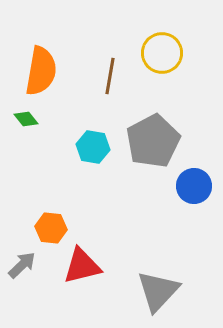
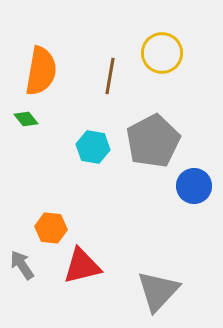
gray arrow: rotated 80 degrees counterclockwise
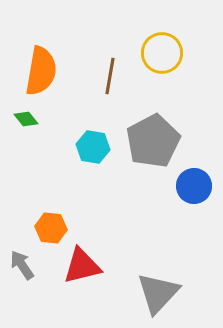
gray triangle: moved 2 px down
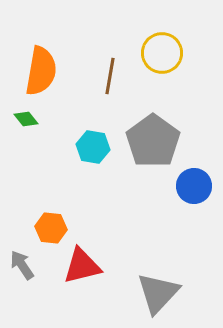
gray pentagon: rotated 8 degrees counterclockwise
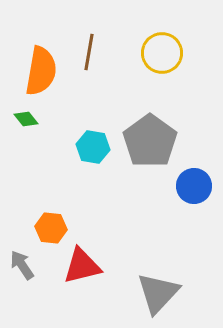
brown line: moved 21 px left, 24 px up
gray pentagon: moved 3 px left
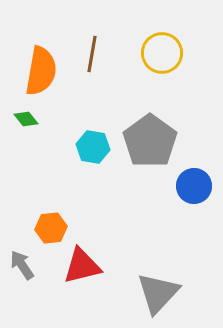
brown line: moved 3 px right, 2 px down
orange hexagon: rotated 12 degrees counterclockwise
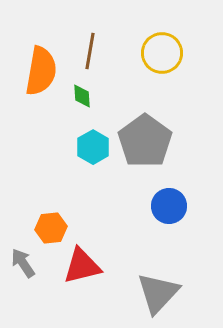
brown line: moved 2 px left, 3 px up
green diamond: moved 56 px right, 23 px up; rotated 35 degrees clockwise
gray pentagon: moved 5 px left
cyan hexagon: rotated 20 degrees clockwise
blue circle: moved 25 px left, 20 px down
gray arrow: moved 1 px right, 2 px up
